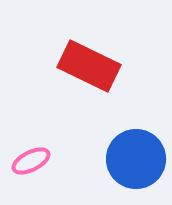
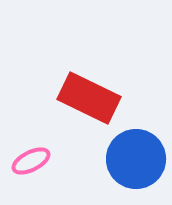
red rectangle: moved 32 px down
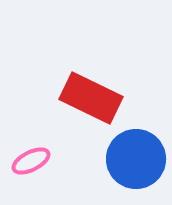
red rectangle: moved 2 px right
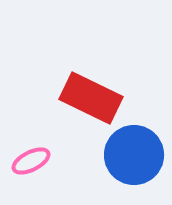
blue circle: moved 2 px left, 4 px up
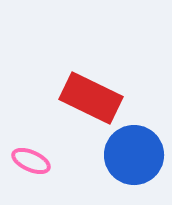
pink ellipse: rotated 51 degrees clockwise
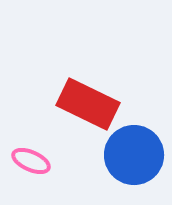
red rectangle: moved 3 px left, 6 px down
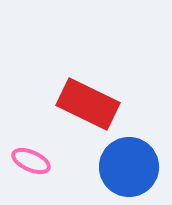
blue circle: moved 5 px left, 12 px down
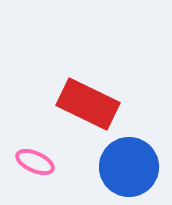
pink ellipse: moved 4 px right, 1 px down
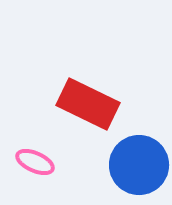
blue circle: moved 10 px right, 2 px up
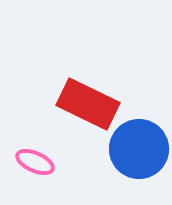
blue circle: moved 16 px up
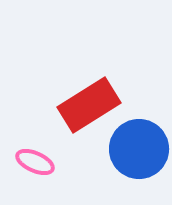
red rectangle: moved 1 px right, 1 px down; rotated 58 degrees counterclockwise
